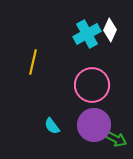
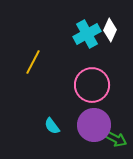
yellow line: rotated 15 degrees clockwise
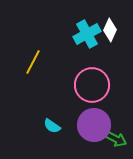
cyan semicircle: rotated 18 degrees counterclockwise
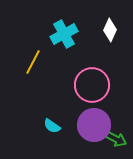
cyan cross: moved 23 px left
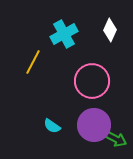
pink circle: moved 4 px up
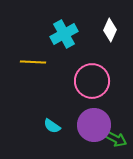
yellow line: rotated 65 degrees clockwise
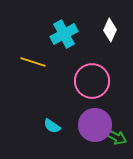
yellow line: rotated 15 degrees clockwise
purple circle: moved 1 px right
green arrow: moved 2 px up
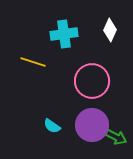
cyan cross: rotated 20 degrees clockwise
purple circle: moved 3 px left
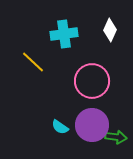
yellow line: rotated 25 degrees clockwise
cyan semicircle: moved 8 px right, 1 px down
green arrow: rotated 20 degrees counterclockwise
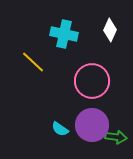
cyan cross: rotated 20 degrees clockwise
cyan semicircle: moved 2 px down
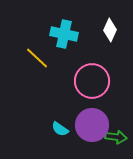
yellow line: moved 4 px right, 4 px up
